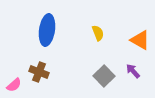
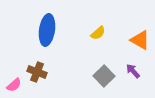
yellow semicircle: rotated 70 degrees clockwise
brown cross: moved 2 px left
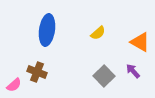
orange triangle: moved 2 px down
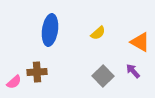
blue ellipse: moved 3 px right
brown cross: rotated 24 degrees counterclockwise
gray square: moved 1 px left
pink semicircle: moved 3 px up
